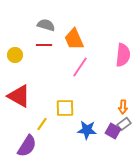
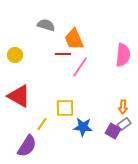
red line: moved 19 px right, 9 px down
blue star: moved 4 px left, 3 px up
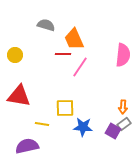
red triangle: rotated 20 degrees counterclockwise
yellow line: rotated 64 degrees clockwise
purple semicircle: rotated 135 degrees counterclockwise
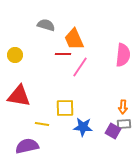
gray rectangle: rotated 32 degrees clockwise
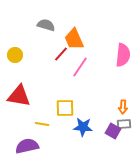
red line: moved 2 px left; rotated 49 degrees counterclockwise
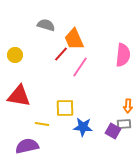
orange arrow: moved 5 px right, 1 px up
